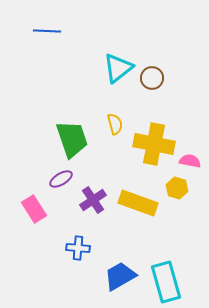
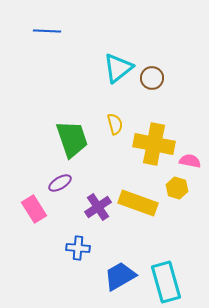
purple ellipse: moved 1 px left, 4 px down
purple cross: moved 5 px right, 7 px down
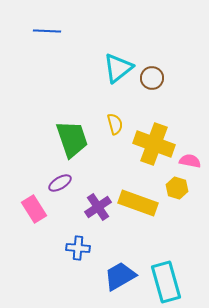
yellow cross: rotated 9 degrees clockwise
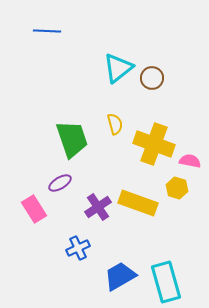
blue cross: rotated 30 degrees counterclockwise
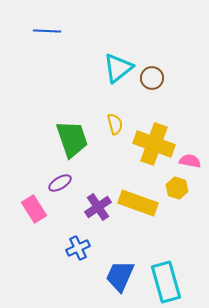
blue trapezoid: rotated 36 degrees counterclockwise
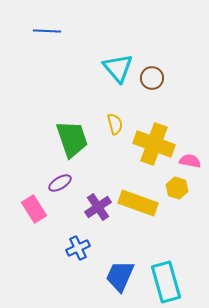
cyan triangle: rotated 32 degrees counterclockwise
